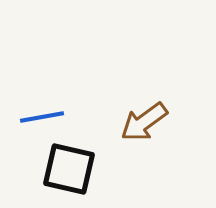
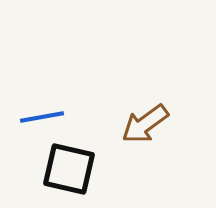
brown arrow: moved 1 px right, 2 px down
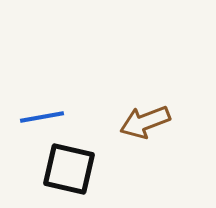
brown arrow: moved 2 px up; rotated 15 degrees clockwise
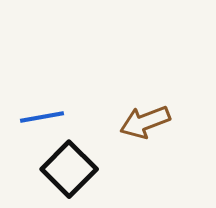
black square: rotated 32 degrees clockwise
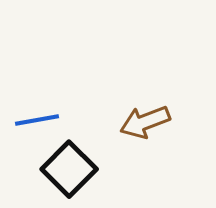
blue line: moved 5 px left, 3 px down
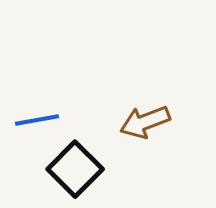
black square: moved 6 px right
